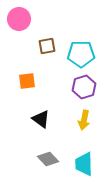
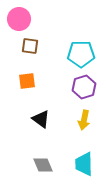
brown square: moved 17 px left; rotated 18 degrees clockwise
gray diamond: moved 5 px left, 6 px down; rotated 20 degrees clockwise
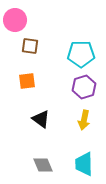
pink circle: moved 4 px left, 1 px down
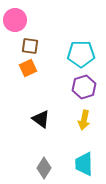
orange square: moved 1 px right, 13 px up; rotated 18 degrees counterclockwise
gray diamond: moved 1 px right, 3 px down; rotated 55 degrees clockwise
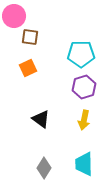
pink circle: moved 1 px left, 4 px up
brown square: moved 9 px up
